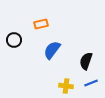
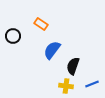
orange rectangle: rotated 48 degrees clockwise
black circle: moved 1 px left, 4 px up
black semicircle: moved 13 px left, 5 px down
blue line: moved 1 px right, 1 px down
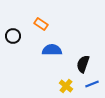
blue semicircle: rotated 54 degrees clockwise
black semicircle: moved 10 px right, 2 px up
yellow cross: rotated 32 degrees clockwise
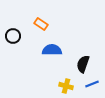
yellow cross: rotated 24 degrees counterclockwise
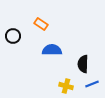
black semicircle: rotated 18 degrees counterclockwise
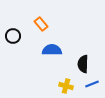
orange rectangle: rotated 16 degrees clockwise
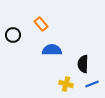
black circle: moved 1 px up
yellow cross: moved 2 px up
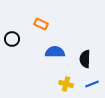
orange rectangle: rotated 24 degrees counterclockwise
black circle: moved 1 px left, 4 px down
blue semicircle: moved 3 px right, 2 px down
black semicircle: moved 2 px right, 5 px up
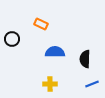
yellow cross: moved 16 px left; rotated 16 degrees counterclockwise
